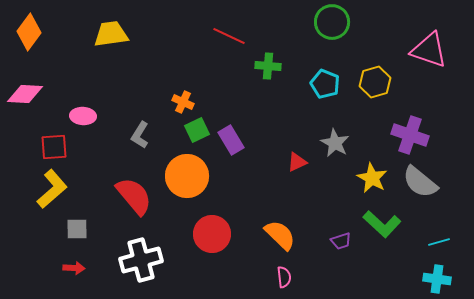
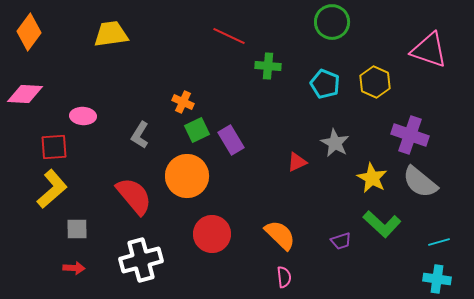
yellow hexagon: rotated 20 degrees counterclockwise
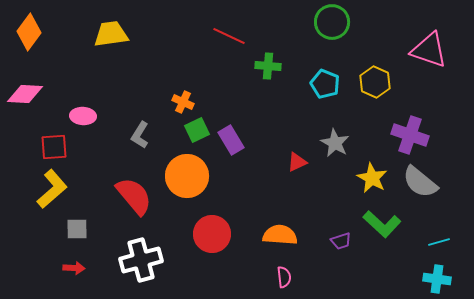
orange semicircle: rotated 40 degrees counterclockwise
